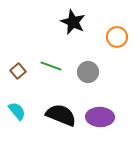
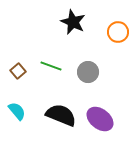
orange circle: moved 1 px right, 5 px up
purple ellipse: moved 2 px down; rotated 36 degrees clockwise
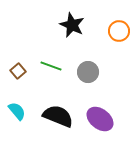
black star: moved 1 px left, 3 px down
orange circle: moved 1 px right, 1 px up
black semicircle: moved 3 px left, 1 px down
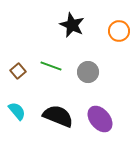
purple ellipse: rotated 12 degrees clockwise
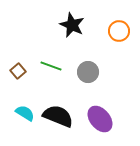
cyan semicircle: moved 8 px right, 2 px down; rotated 18 degrees counterclockwise
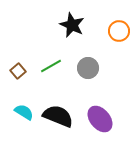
green line: rotated 50 degrees counterclockwise
gray circle: moved 4 px up
cyan semicircle: moved 1 px left, 1 px up
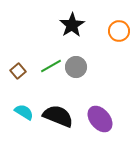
black star: rotated 15 degrees clockwise
gray circle: moved 12 px left, 1 px up
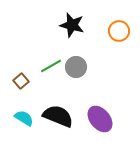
black star: rotated 25 degrees counterclockwise
brown square: moved 3 px right, 10 px down
cyan semicircle: moved 6 px down
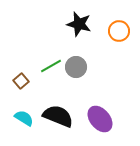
black star: moved 7 px right, 1 px up
